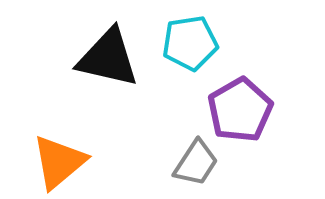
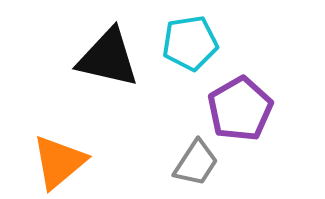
purple pentagon: moved 1 px up
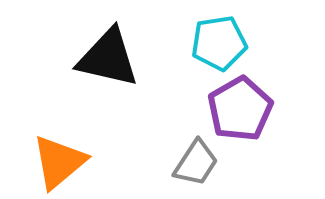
cyan pentagon: moved 29 px right
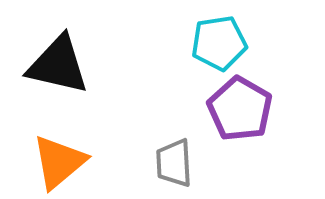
black triangle: moved 50 px left, 7 px down
purple pentagon: rotated 12 degrees counterclockwise
gray trapezoid: moved 22 px left; rotated 144 degrees clockwise
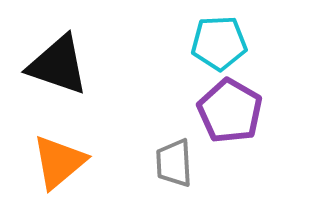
cyan pentagon: rotated 6 degrees clockwise
black triangle: rotated 6 degrees clockwise
purple pentagon: moved 10 px left, 2 px down
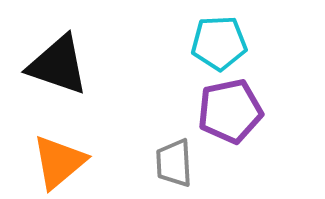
purple pentagon: rotated 30 degrees clockwise
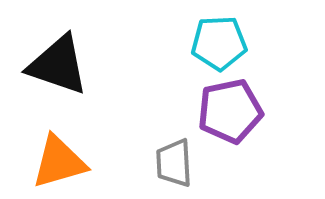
orange triangle: rotated 24 degrees clockwise
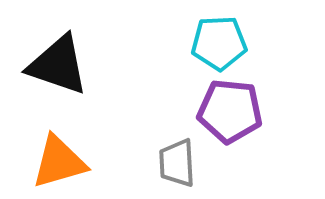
purple pentagon: rotated 18 degrees clockwise
gray trapezoid: moved 3 px right
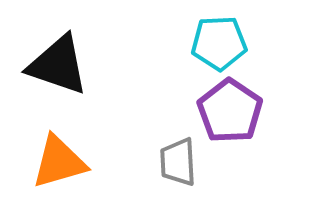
purple pentagon: rotated 28 degrees clockwise
gray trapezoid: moved 1 px right, 1 px up
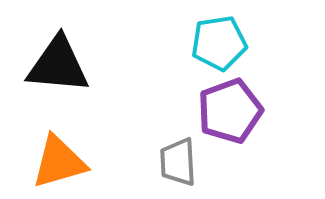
cyan pentagon: rotated 6 degrees counterclockwise
black triangle: rotated 14 degrees counterclockwise
purple pentagon: rotated 18 degrees clockwise
